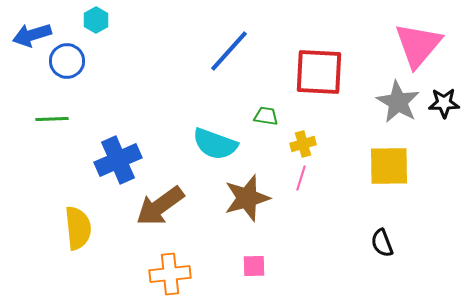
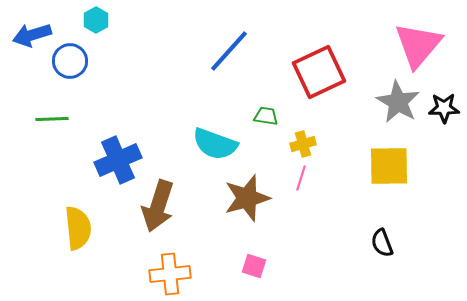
blue circle: moved 3 px right
red square: rotated 28 degrees counterclockwise
black star: moved 5 px down
brown arrow: moved 2 px left; rotated 36 degrees counterclockwise
pink square: rotated 20 degrees clockwise
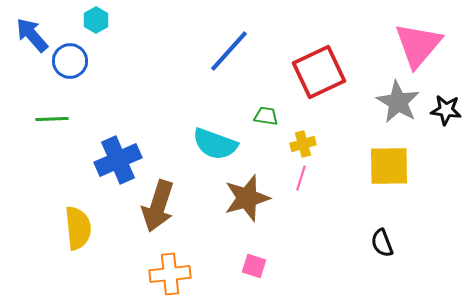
blue arrow: rotated 66 degrees clockwise
black star: moved 2 px right, 2 px down; rotated 8 degrees clockwise
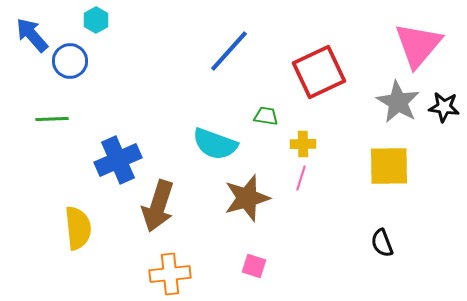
black star: moved 2 px left, 3 px up
yellow cross: rotated 15 degrees clockwise
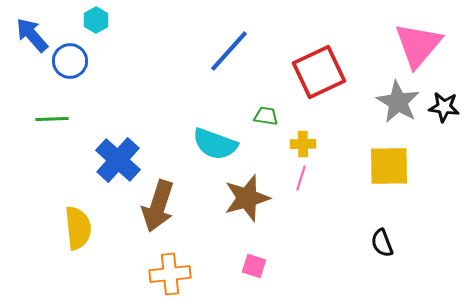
blue cross: rotated 24 degrees counterclockwise
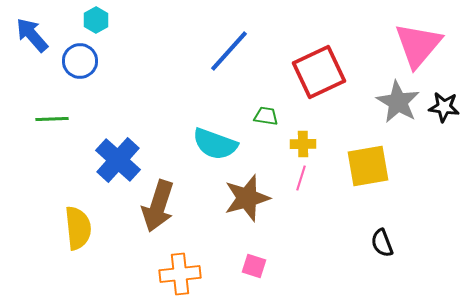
blue circle: moved 10 px right
yellow square: moved 21 px left; rotated 9 degrees counterclockwise
orange cross: moved 10 px right
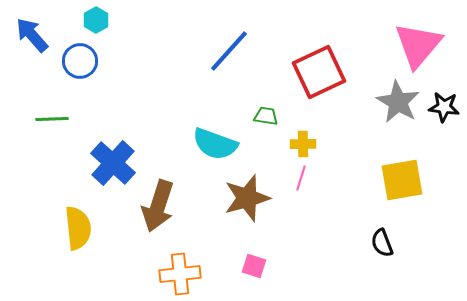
blue cross: moved 5 px left, 3 px down
yellow square: moved 34 px right, 14 px down
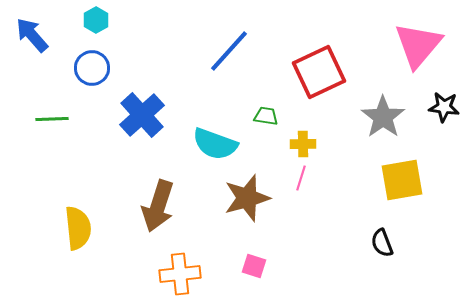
blue circle: moved 12 px right, 7 px down
gray star: moved 15 px left, 15 px down; rotated 6 degrees clockwise
blue cross: moved 29 px right, 48 px up; rotated 6 degrees clockwise
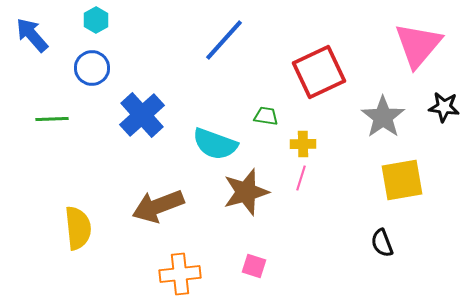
blue line: moved 5 px left, 11 px up
brown star: moved 1 px left, 6 px up
brown arrow: rotated 51 degrees clockwise
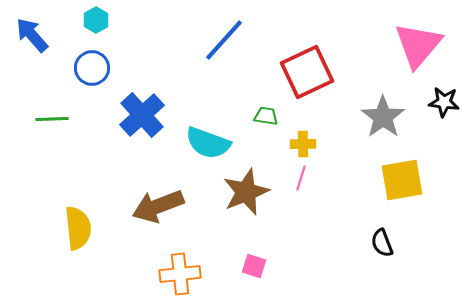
red square: moved 12 px left
black star: moved 5 px up
cyan semicircle: moved 7 px left, 1 px up
brown star: rotated 6 degrees counterclockwise
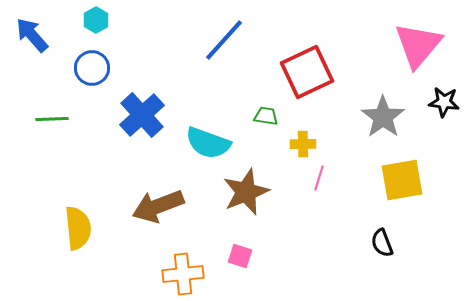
pink line: moved 18 px right
pink square: moved 14 px left, 10 px up
orange cross: moved 3 px right
